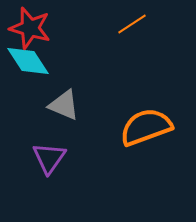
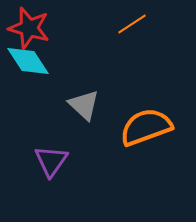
red star: moved 1 px left
gray triangle: moved 20 px right; rotated 20 degrees clockwise
purple triangle: moved 2 px right, 3 px down
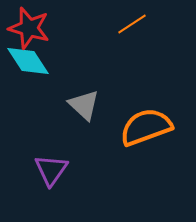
purple triangle: moved 9 px down
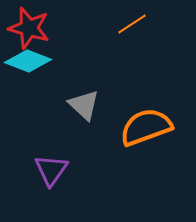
cyan diamond: rotated 36 degrees counterclockwise
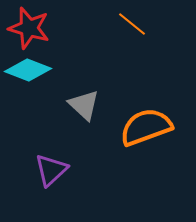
orange line: rotated 72 degrees clockwise
cyan diamond: moved 9 px down
purple triangle: rotated 12 degrees clockwise
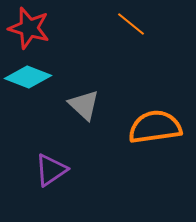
orange line: moved 1 px left
cyan diamond: moved 7 px down
orange semicircle: moved 9 px right; rotated 12 degrees clockwise
purple triangle: rotated 9 degrees clockwise
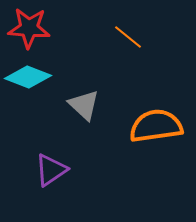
orange line: moved 3 px left, 13 px down
red star: rotated 12 degrees counterclockwise
orange semicircle: moved 1 px right, 1 px up
